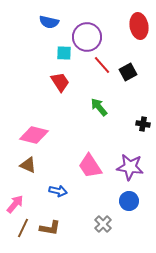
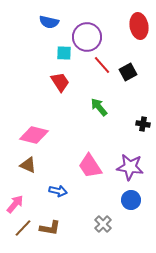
blue circle: moved 2 px right, 1 px up
brown line: rotated 18 degrees clockwise
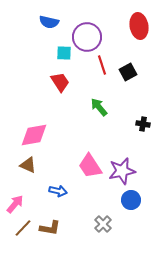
red line: rotated 24 degrees clockwise
pink diamond: rotated 24 degrees counterclockwise
purple star: moved 8 px left, 4 px down; rotated 20 degrees counterclockwise
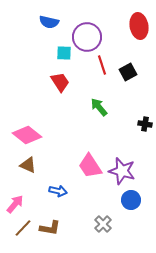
black cross: moved 2 px right
pink diamond: moved 7 px left; rotated 48 degrees clockwise
purple star: rotated 28 degrees clockwise
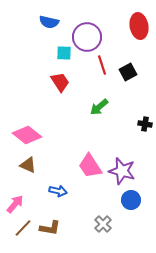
green arrow: rotated 90 degrees counterclockwise
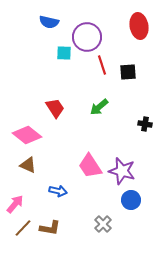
black square: rotated 24 degrees clockwise
red trapezoid: moved 5 px left, 26 px down
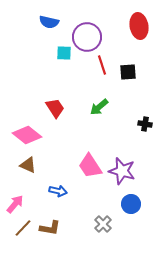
blue circle: moved 4 px down
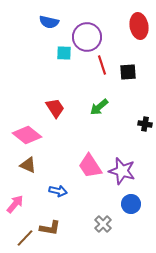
brown line: moved 2 px right, 10 px down
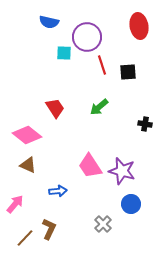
blue arrow: rotated 18 degrees counterclockwise
brown L-shape: moved 1 px left, 1 px down; rotated 75 degrees counterclockwise
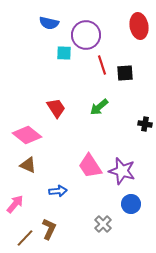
blue semicircle: moved 1 px down
purple circle: moved 1 px left, 2 px up
black square: moved 3 px left, 1 px down
red trapezoid: moved 1 px right
